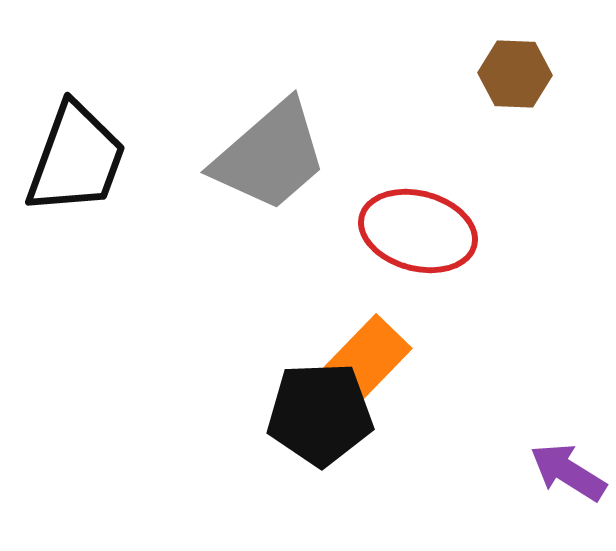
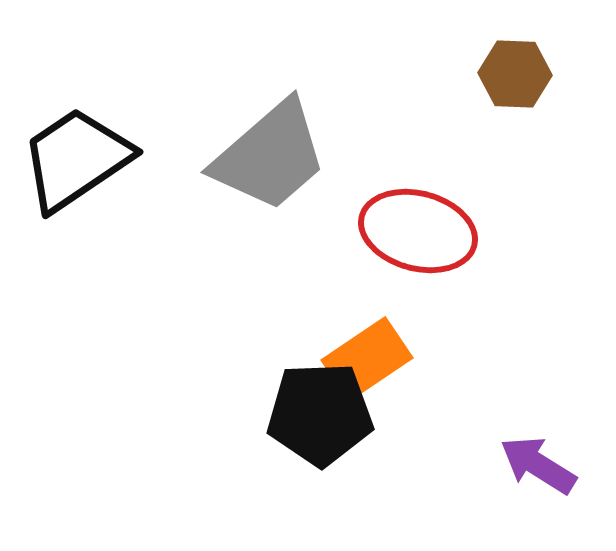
black trapezoid: rotated 144 degrees counterclockwise
orange rectangle: rotated 12 degrees clockwise
purple arrow: moved 30 px left, 7 px up
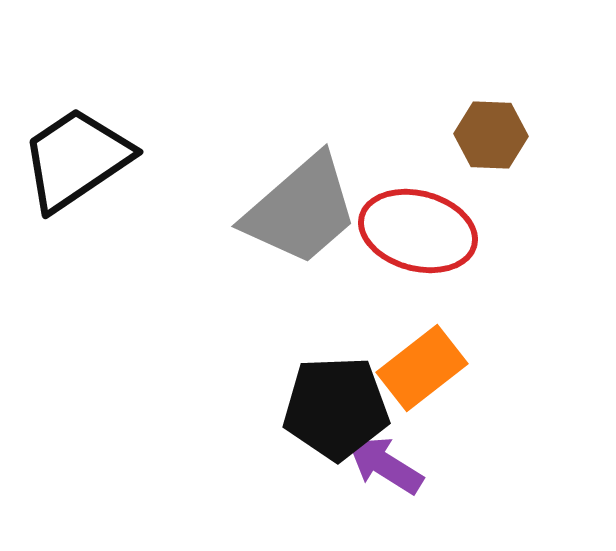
brown hexagon: moved 24 px left, 61 px down
gray trapezoid: moved 31 px right, 54 px down
orange rectangle: moved 55 px right, 9 px down; rotated 4 degrees counterclockwise
black pentagon: moved 16 px right, 6 px up
purple arrow: moved 153 px left
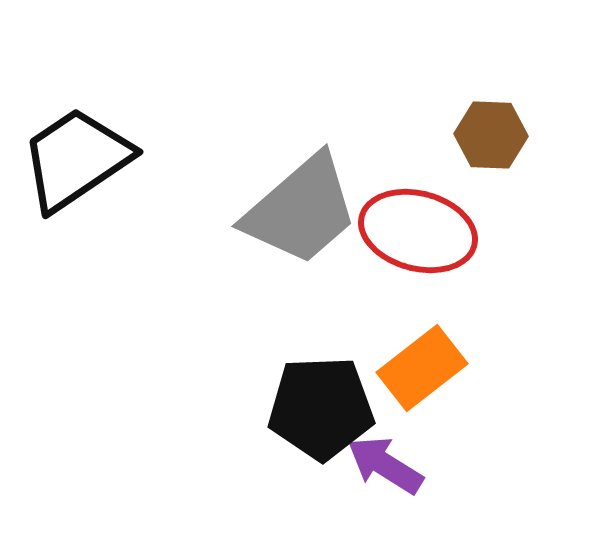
black pentagon: moved 15 px left
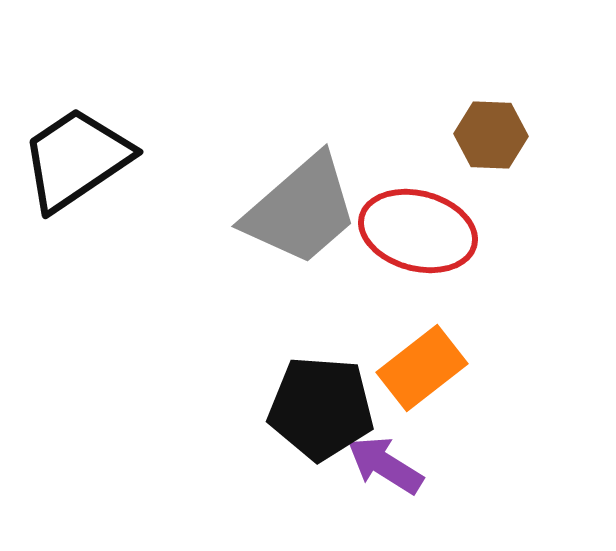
black pentagon: rotated 6 degrees clockwise
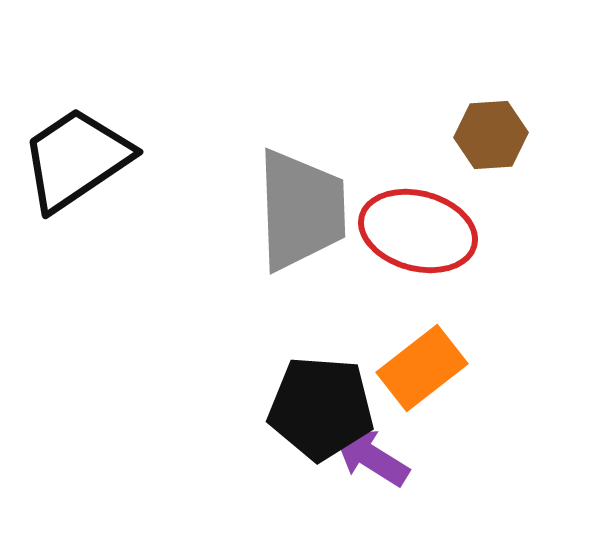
brown hexagon: rotated 6 degrees counterclockwise
gray trapezoid: rotated 51 degrees counterclockwise
purple arrow: moved 14 px left, 8 px up
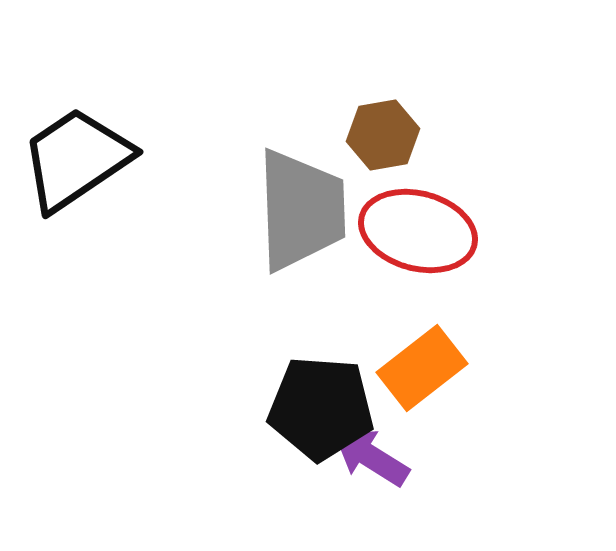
brown hexagon: moved 108 px left; rotated 6 degrees counterclockwise
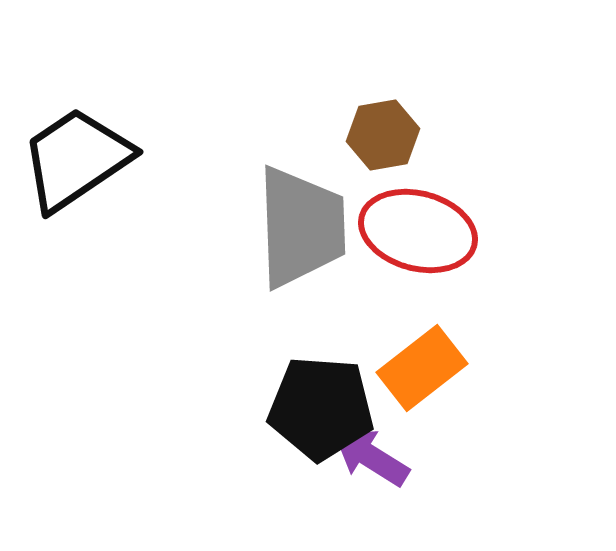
gray trapezoid: moved 17 px down
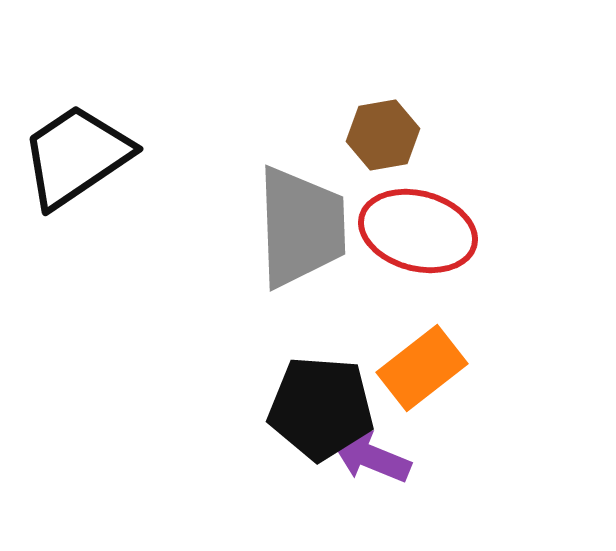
black trapezoid: moved 3 px up
purple arrow: rotated 10 degrees counterclockwise
